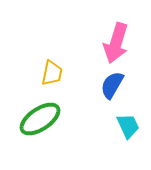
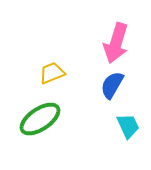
yellow trapezoid: rotated 124 degrees counterclockwise
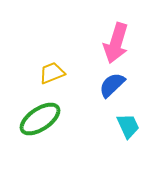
blue semicircle: rotated 16 degrees clockwise
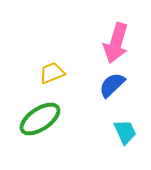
cyan trapezoid: moved 3 px left, 6 px down
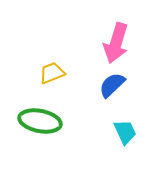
green ellipse: moved 2 px down; rotated 45 degrees clockwise
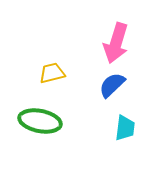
yellow trapezoid: rotated 8 degrees clockwise
cyan trapezoid: moved 4 px up; rotated 32 degrees clockwise
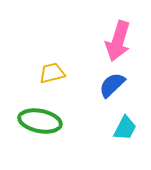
pink arrow: moved 2 px right, 2 px up
cyan trapezoid: rotated 20 degrees clockwise
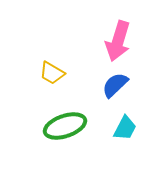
yellow trapezoid: rotated 136 degrees counterclockwise
blue semicircle: moved 3 px right
green ellipse: moved 25 px right, 5 px down; rotated 30 degrees counterclockwise
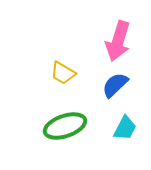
yellow trapezoid: moved 11 px right
